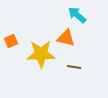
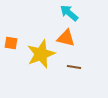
cyan arrow: moved 8 px left, 2 px up
orange square: moved 2 px down; rotated 32 degrees clockwise
yellow star: rotated 20 degrees counterclockwise
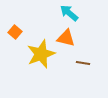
orange square: moved 4 px right, 11 px up; rotated 32 degrees clockwise
brown line: moved 9 px right, 4 px up
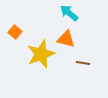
orange triangle: moved 1 px down
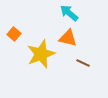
orange square: moved 1 px left, 2 px down
orange triangle: moved 2 px right, 1 px up
brown line: rotated 16 degrees clockwise
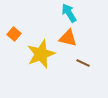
cyan arrow: rotated 18 degrees clockwise
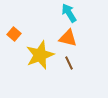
yellow star: moved 1 px left, 1 px down
brown line: moved 14 px left; rotated 40 degrees clockwise
